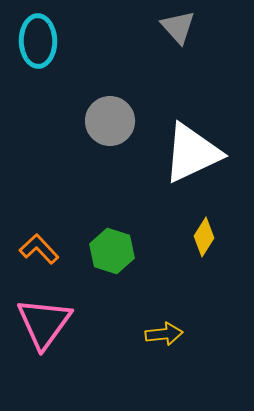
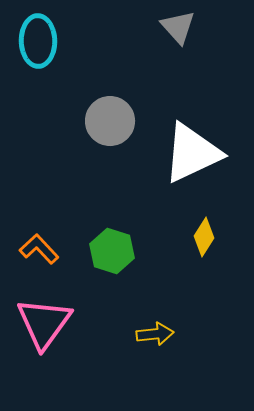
yellow arrow: moved 9 px left
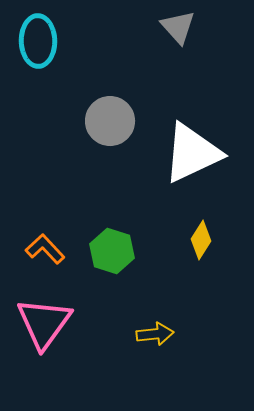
yellow diamond: moved 3 px left, 3 px down
orange L-shape: moved 6 px right
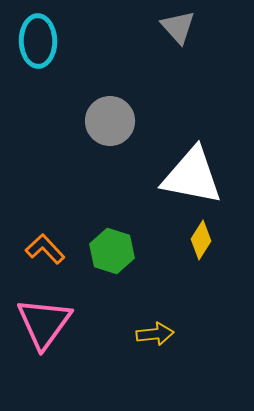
white triangle: moved 23 px down; rotated 36 degrees clockwise
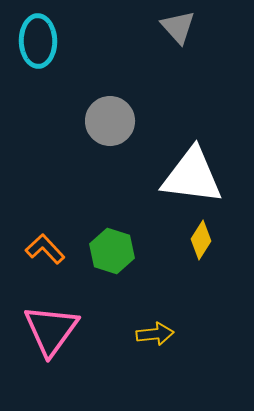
white triangle: rotated 4 degrees counterclockwise
pink triangle: moved 7 px right, 7 px down
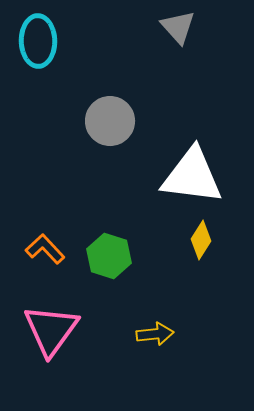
green hexagon: moved 3 px left, 5 px down
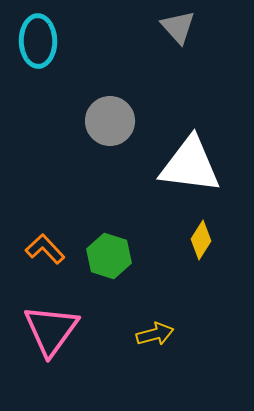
white triangle: moved 2 px left, 11 px up
yellow arrow: rotated 9 degrees counterclockwise
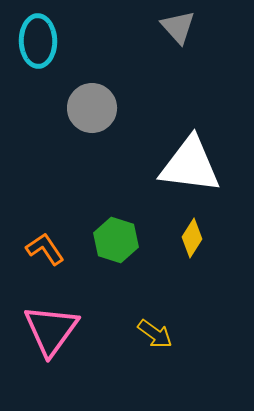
gray circle: moved 18 px left, 13 px up
yellow diamond: moved 9 px left, 2 px up
orange L-shape: rotated 9 degrees clockwise
green hexagon: moved 7 px right, 16 px up
yellow arrow: rotated 51 degrees clockwise
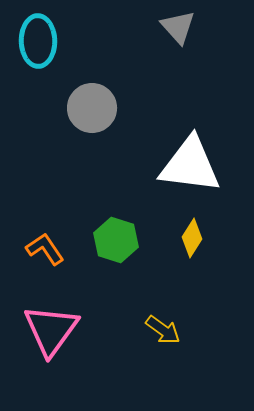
yellow arrow: moved 8 px right, 4 px up
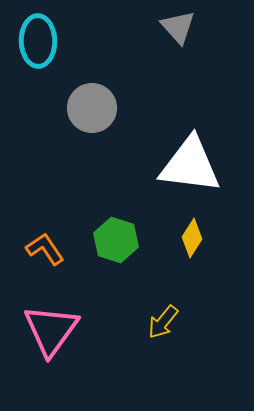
yellow arrow: moved 8 px up; rotated 93 degrees clockwise
